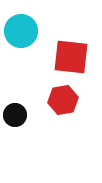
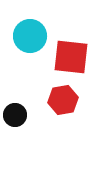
cyan circle: moved 9 px right, 5 px down
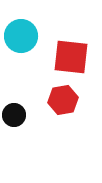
cyan circle: moved 9 px left
black circle: moved 1 px left
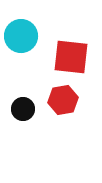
black circle: moved 9 px right, 6 px up
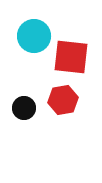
cyan circle: moved 13 px right
black circle: moved 1 px right, 1 px up
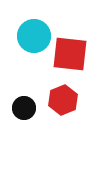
red square: moved 1 px left, 3 px up
red hexagon: rotated 12 degrees counterclockwise
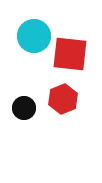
red hexagon: moved 1 px up
